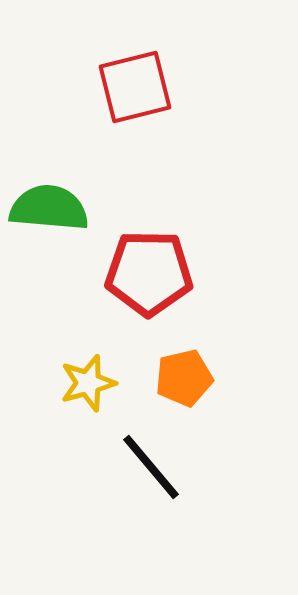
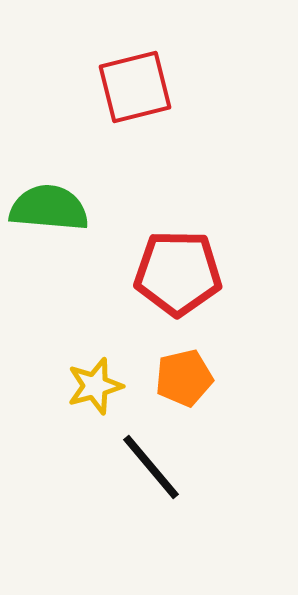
red pentagon: moved 29 px right
yellow star: moved 7 px right, 3 px down
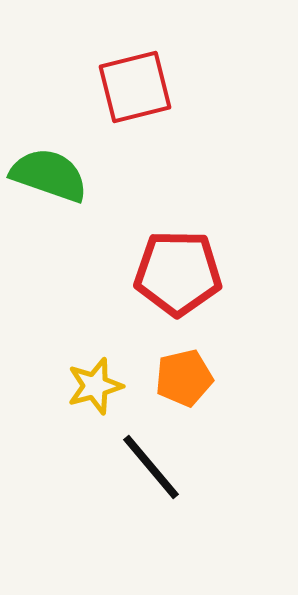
green semicircle: moved 33 px up; rotated 14 degrees clockwise
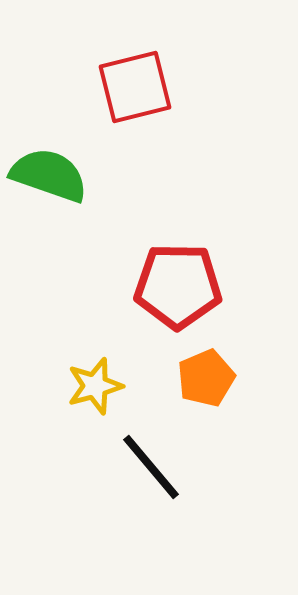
red pentagon: moved 13 px down
orange pentagon: moved 22 px right; rotated 10 degrees counterclockwise
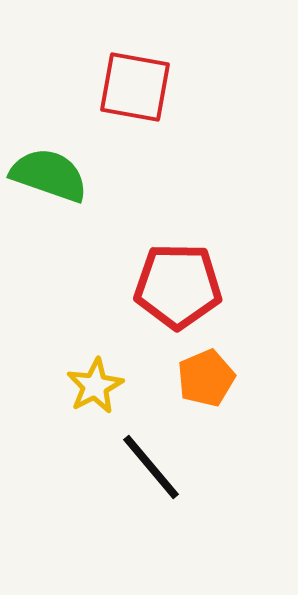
red square: rotated 24 degrees clockwise
yellow star: rotated 12 degrees counterclockwise
